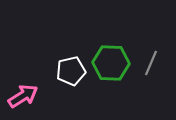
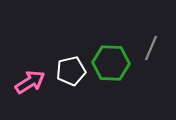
gray line: moved 15 px up
pink arrow: moved 7 px right, 14 px up
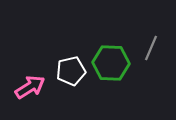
pink arrow: moved 5 px down
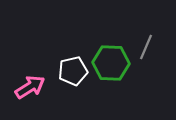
gray line: moved 5 px left, 1 px up
white pentagon: moved 2 px right
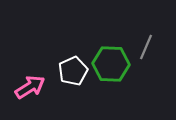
green hexagon: moved 1 px down
white pentagon: rotated 12 degrees counterclockwise
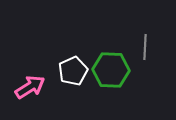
gray line: moved 1 px left; rotated 20 degrees counterclockwise
green hexagon: moved 6 px down
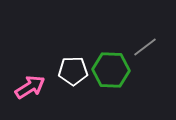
gray line: rotated 50 degrees clockwise
white pentagon: rotated 24 degrees clockwise
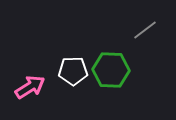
gray line: moved 17 px up
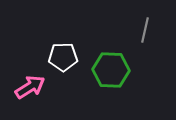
gray line: rotated 40 degrees counterclockwise
white pentagon: moved 10 px left, 14 px up
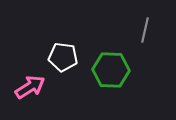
white pentagon: rotated 8 degrees clockwise
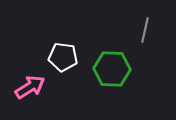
green hexagon: moved 1 px right, 1 px up
